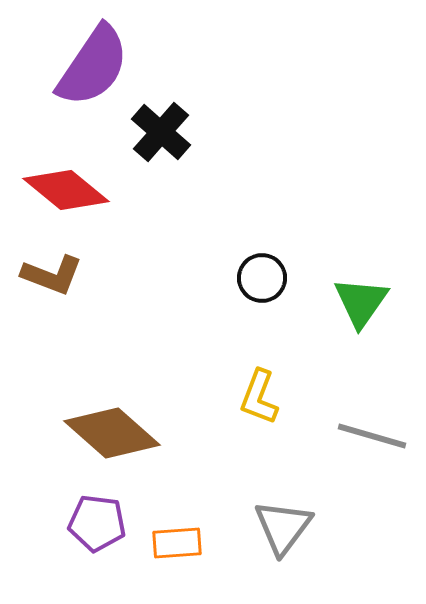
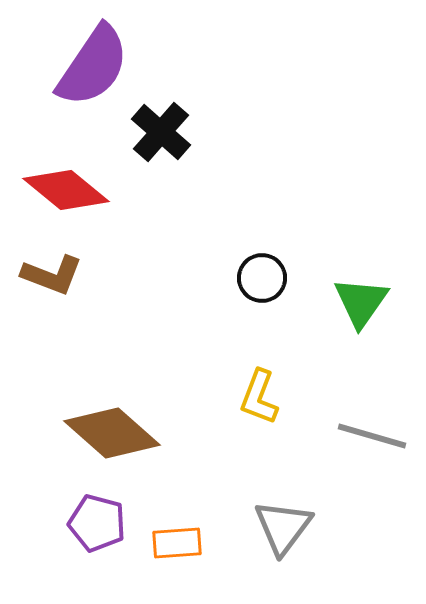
purple pentagon: rotated 8 degrees clockwise
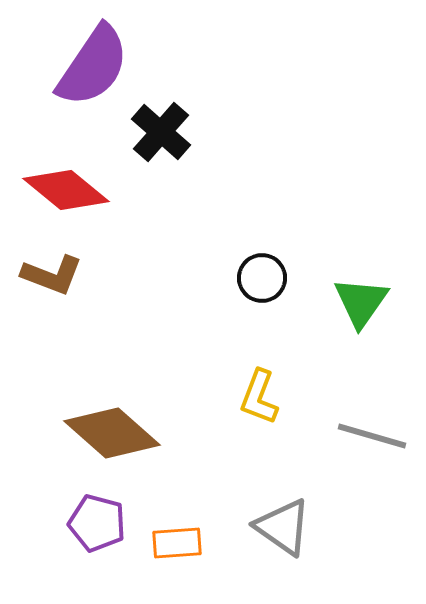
gray triangle: rotated 32 degrees counterclockwise
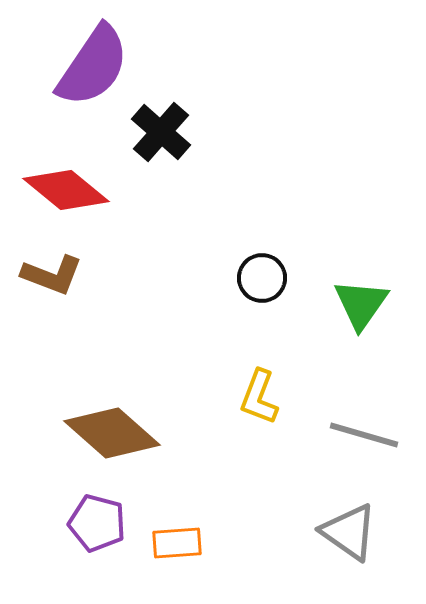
green triangle: moved 2 px down
gray line: moved 8 px left, 1 px up
gray triangle: moved 66 px right, 5 px down
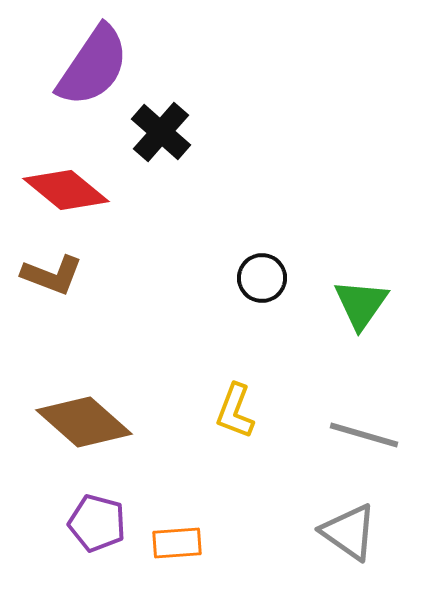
yellow L-shape: moved 24 px left, 14 px down
brown diamond: moved 28 px left, 11 px up
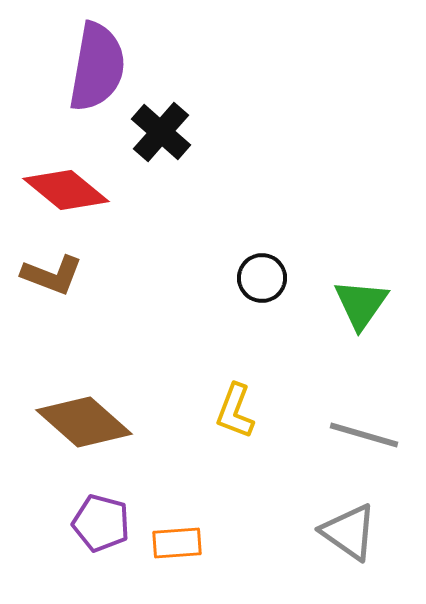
purple semicircle: moved 4 px right, 1 px down; rotated 24 degrees counterclockwise
purple pentagon: moved 4 px right
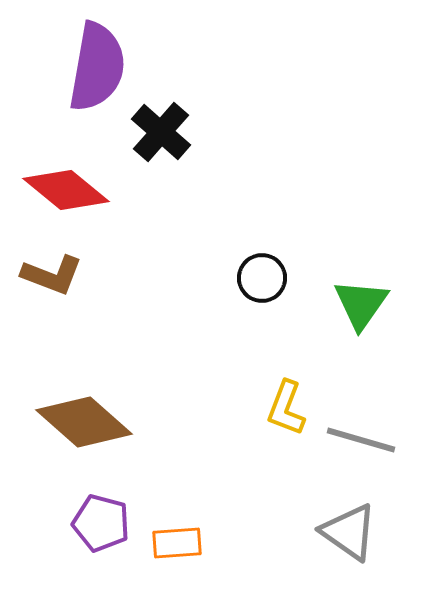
yellow L-shape: moved 51 px right, 3 px up
gray line: moved 3 px left, 5 px down
